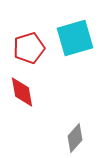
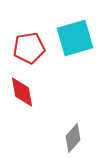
red pentagon: rotated 8 degrees clockwise
gray diamond: moved 2 px left
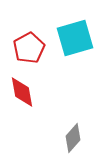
red pentagon: rotated 20 degrees counterclockwise
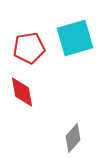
red pentagon: rotated 20 degrees clockwise
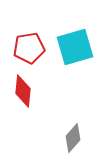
cyan square: moved 9 px down
red diamond: moved 1 px right, 1 px up; rotated 16 degrees clockwise
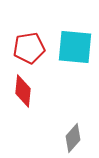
cyan square: rotated 21 degrees clockwise
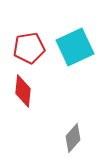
cyan square: rotated 30 degrees counterclockwise
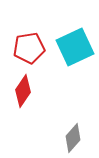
red diamond: rotated 28 degrees clockwise
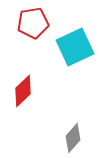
red pentagon: moved 4 px right, 25 px up
red diamond: rotated 12 degrees clockwise
